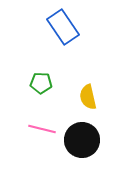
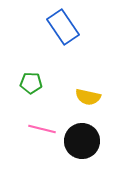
green pentagon: moved 10 px left
yellow semicircle: rotated 65 degrees counterclockwise
black circle: moved 1 px down
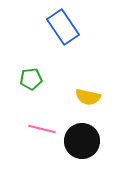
green pentagon: moved 4 px up; rotated 10 degrees counterclockwise
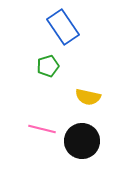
green pentagon: moved 17 px right, 13 px up; rotated 10 degrees counterclockwise
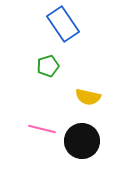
blue rectangle: moved 3 px up
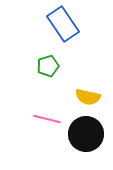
pink line: moved 5 px right, 10 px up
black circle: moved 4 px right, 7 px up
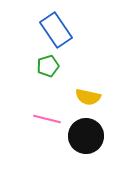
blue rectangle: moved 7 px left, 6 px down
black circle: moved 2 px down
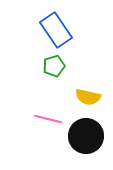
green pentagon: moved 6 px right
pink line: moved 1 px right
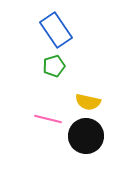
yellow semicircle: moved 5 px down
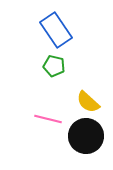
green pentagon: rotated 30 degrees clockwise
yellow semicircle: rotated 30 degrees clockwise
